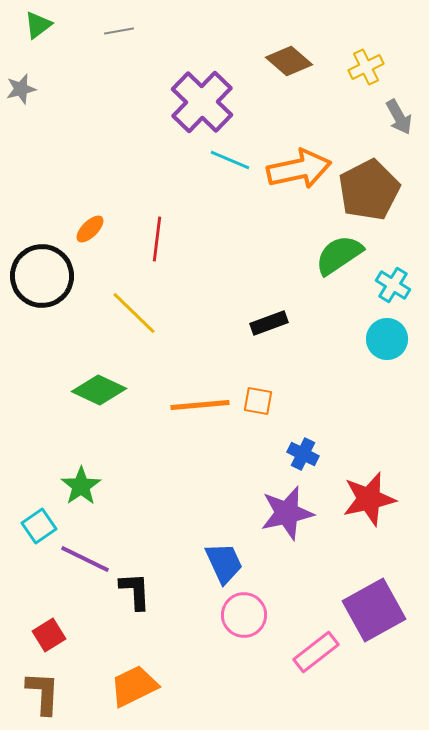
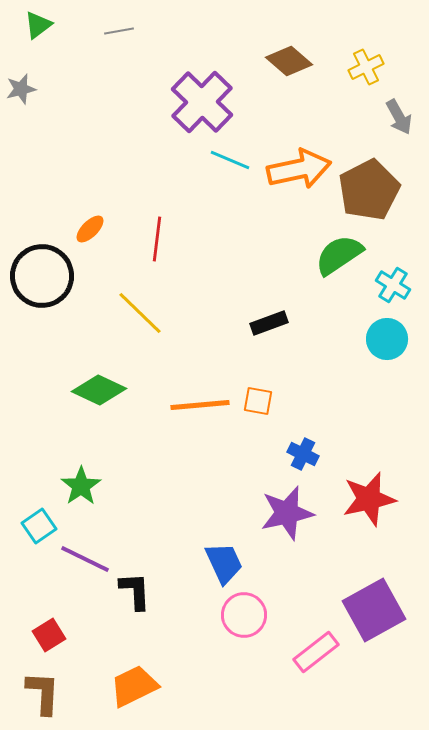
yellow line: moved 6 px right
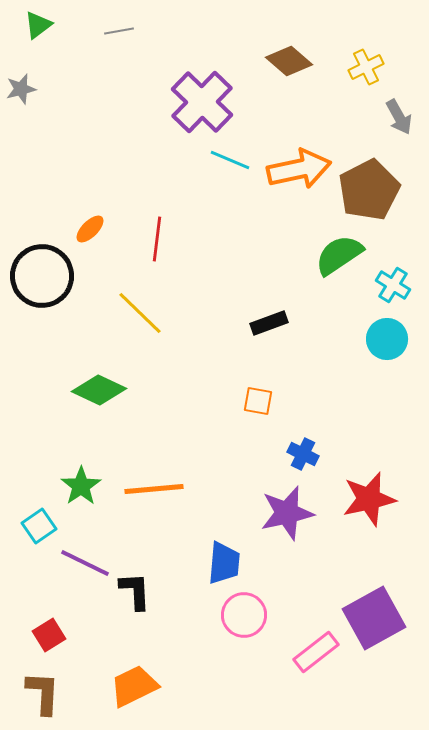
orange line: moved 46 px left, 84 px down
purple line: moved 4 px down
blue trapezoid: rotated 30 degrees clockwise
purple square: moved 8 px down
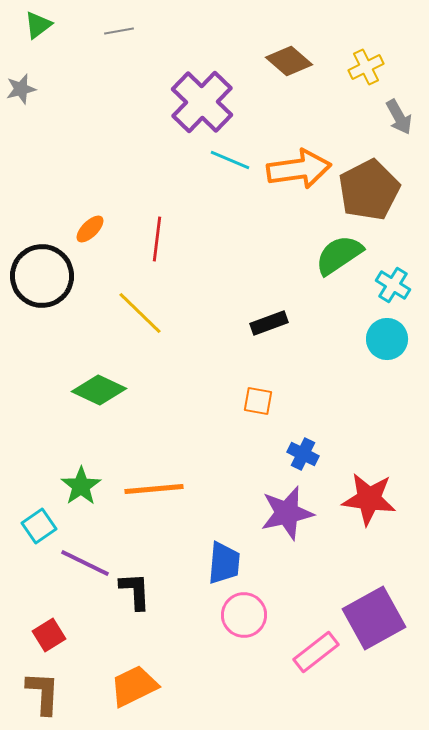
orange arrow: rotated 4 degrees clockwise
red star: rotated 20 degrees clockwise
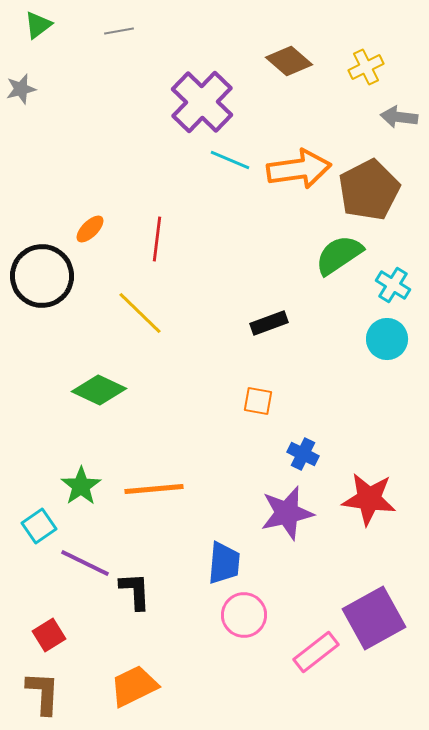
gray arrow: rotated 126 degrees clockwise
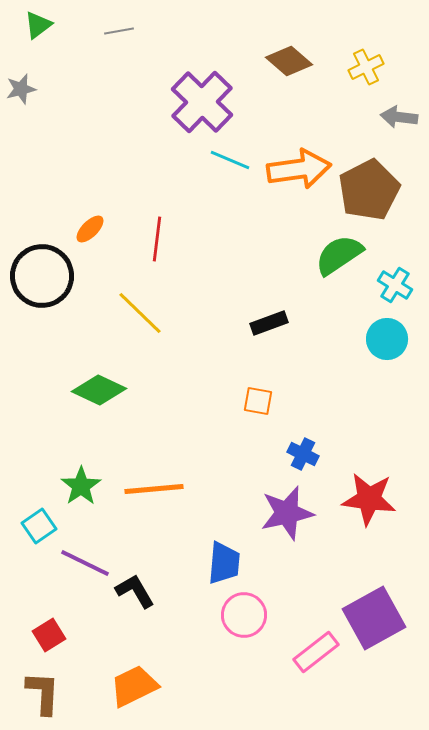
cyan cross: moved 2 px right
black L-shape: rotated 27 degrees counterclockwise
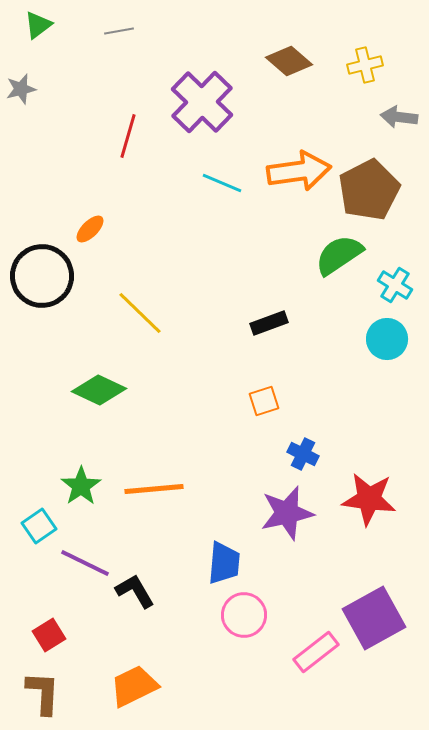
yellow cross: moved 1 px left, 2 px up; rotated 12 degrees clockwise
cyan line: moved 8 px left, 23 px down
orange arrow: moved 2 px down
red line: moved 29 px left, 103 px up; rotated 9 degrees clockwise
orange square: moved 6 px right; rotated 28 degrees counterclockwise
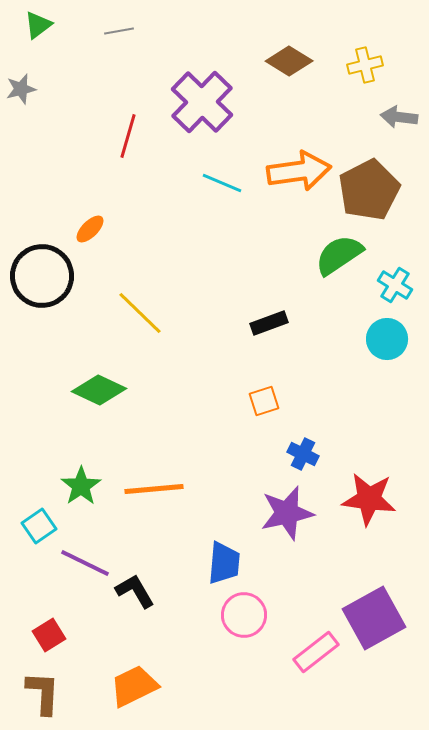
brown diamond: rotated 9 degrees counterclockwise
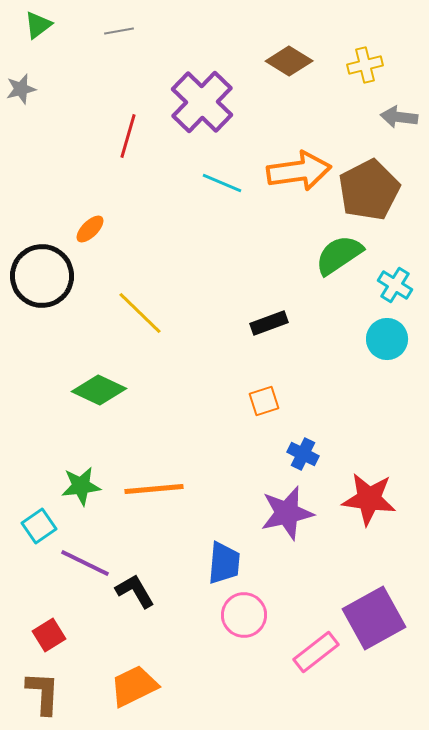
green star: rotated 27 degrees clockwise
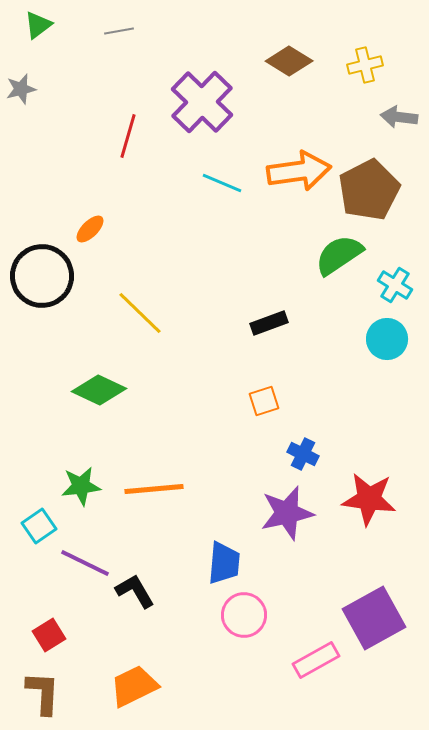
pink rectangle: moved 8 px down; rotated 9 degrees clockwise
